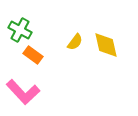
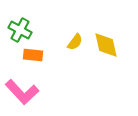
orange rectangle: rotated 30 degrees counterclockwise
pink L-shape: moved 1 px left
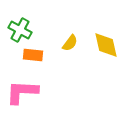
yellow semicircle: moved 5 px left, 1 px down
pink L-shape: rotated 136 degrees clockwise
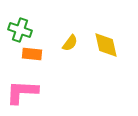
green cross: rotated 10 degrees counterclockwise
orange rectangle: moved 1 px left, 1 px up
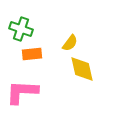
green cross: moved 1 px right, 1 px up
yellow diamond: moved 24 px left, 24 px down
orange rectangle: rotated 12 degrees counterclockwise
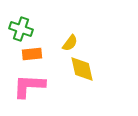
pink L-shape: moved 7 px right, 6 px up
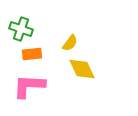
yellow diamond: rotated 12 degrees counterclockwise
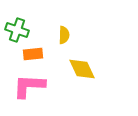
green cross: moved 4 px left, 1 px down
yellow semicircle: moved 6 px left, 8 px up; rotated 36 degrees counterclockwise
orange rectangle: moved 1 px right
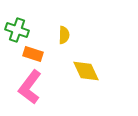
orange rectangle: rotated 24 degrees clockwise
yellow diamond: moved 4 px right, 2 px down
pink L-shape: moved 1 px right, 1 px down; rotated 56 degrees counterclockwise
